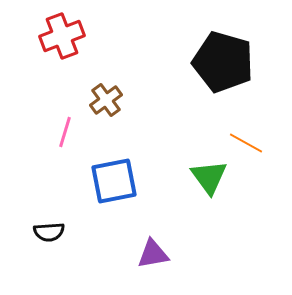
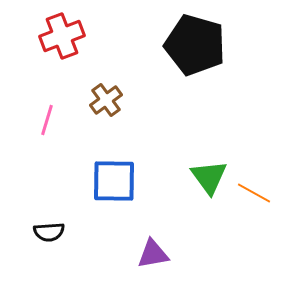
black pentagon: moved 28 px left, 17 px up
pink line: moved 18 px left, 12 px up
orange line: moved 8 px right, 50 px down
blue square: rotated 12 degrees clockwise
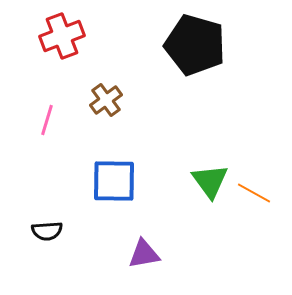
green triangle: moved 1 px right, 4 px down
black semicircle: moved 2 px left, 1 px up
purple triangle: moved 9 px left
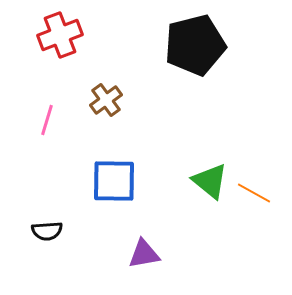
red cross: moved 2 px left, 1 px up
black pentagon: rotated 30 degrees counterclockwise
green triangle: rotated 15 degrees counterclockwise
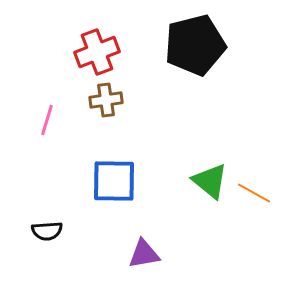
red cross: moved 37 px right, 17 px down
brown cross: rotated 28 degrees clockwise
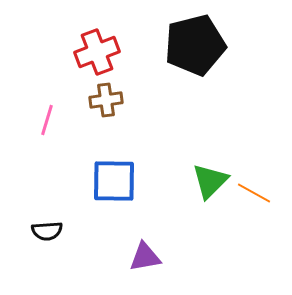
green triangle: rotated 36 degrees clockwise
purple triangle: moved 1 px right, 3 px down
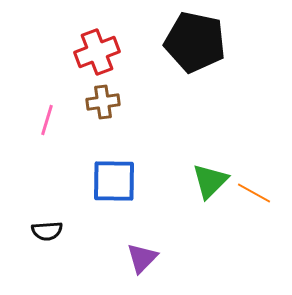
black pentagon: moved 3 px up; rotated 26 degrees clockwise
brown cross: moved 3 px left, 2 px down
purple triangle: moved 3 px left, 1 px down; rotated 36 degrees counterclockwise
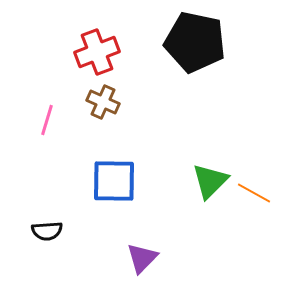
brown cross: rotated 32 degrees clockwise
